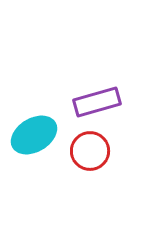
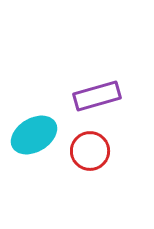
purple rectangle: moved 6 px up
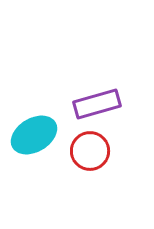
purple rectangle: moved 8 px down
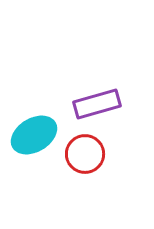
red circle: moved 5 px left, 3 px down
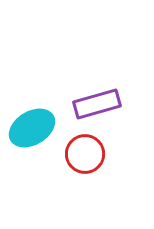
cyan ellipse: moved 2 px left, 7 px up
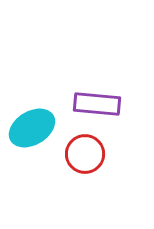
purple rectangle: rotated 21 degrees clockwise
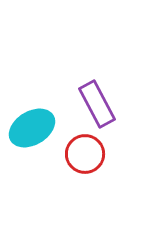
purple rectangle: rotated 57 degrees clockwise
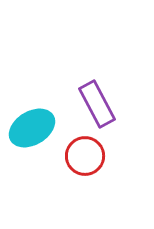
red circle: moved 2 px down
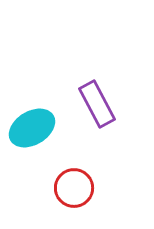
red circle: moved 11 px left, 32 px down
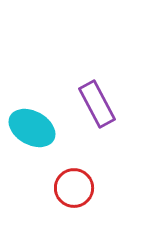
cyan ellipse: rotated 60 degrees clockwise
